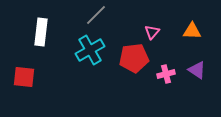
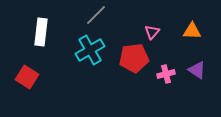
red square: moved 3 px right; rotated 25 degrees clockwise
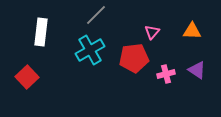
red square: rotated 15 degrees clockwise
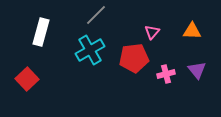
white rectangle: rotated 8 degrees clockwise
purple triangle: rotated 18 degrees clockwise
red square: moved 2 px down
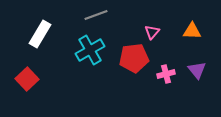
gray line: rotated 25 degrees clockwise
white rectangle: moved 1 px left, 2 px down; rotated 16 degrees clockwise
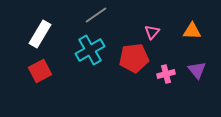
gray line: rotated 15 degrees counterclockwise
red square: moved 13 px right, 8 px up; rotated 15 degrees clockwise
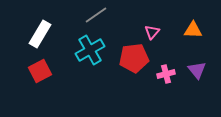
orange triangle: moved 1 px right, 1 px up
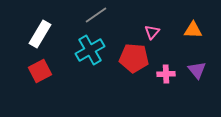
red pentagon: rotated 12 degrees clockwise
pink cross: rotated 12 degrees clockwise
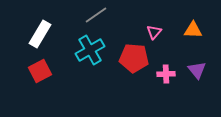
pink triangle: moved 2 px right
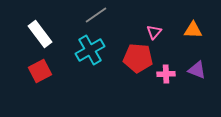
white rectangle: rotated 68 degrees counterclockwise
red pentagon: moved 4 px right
purple triangle: rotated 30 degrees counterclockwise
